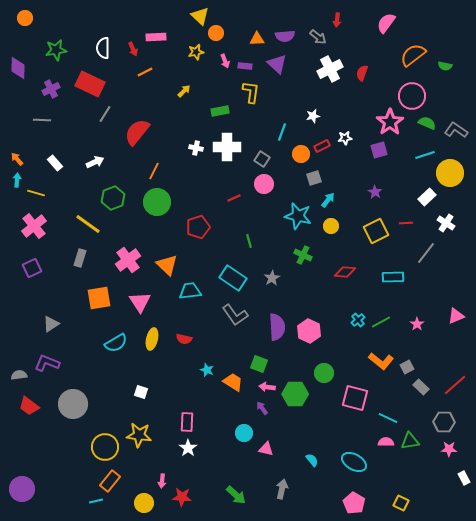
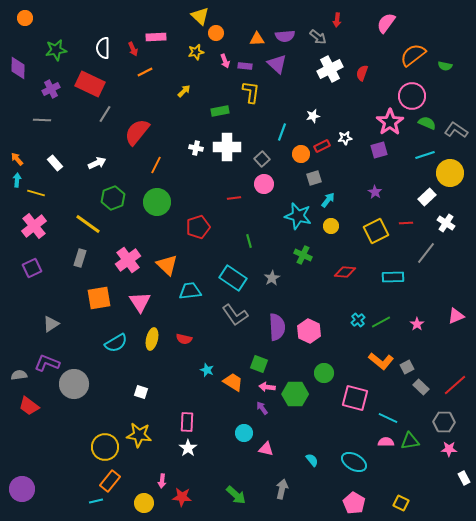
gray square at (262, 159): rotated 14 degrees clockwise
white arrow at (95, 162): moved 2 px right, 1 px down
orange line at (154, 171): moved 2 px right, 6 px up
red line at (234, 198): rotated 16 degrees clockwise
gray circle at (73, 404): moved 1 px right, 20 px up
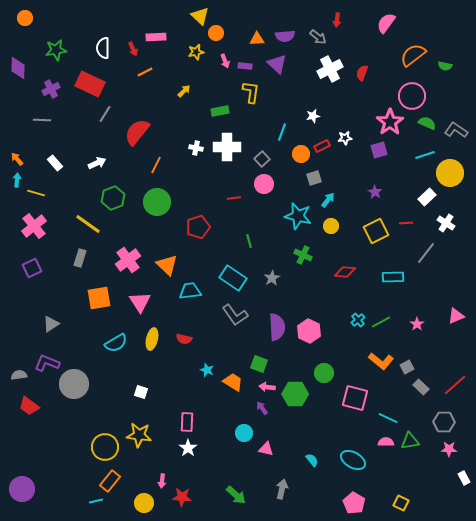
cyan ellipse at (354, 462): moved 1 px left, 2 px up
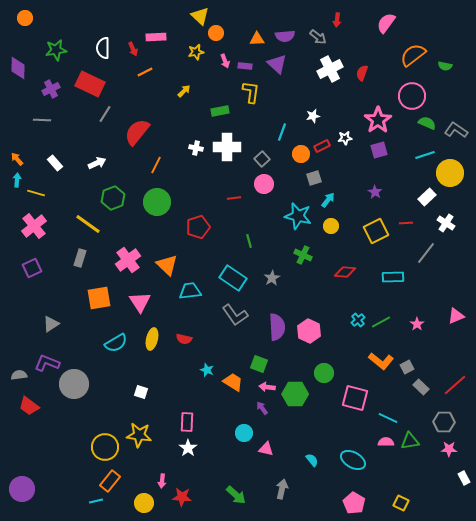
pink star at (390, 122): moved 12 px left, 2 px up
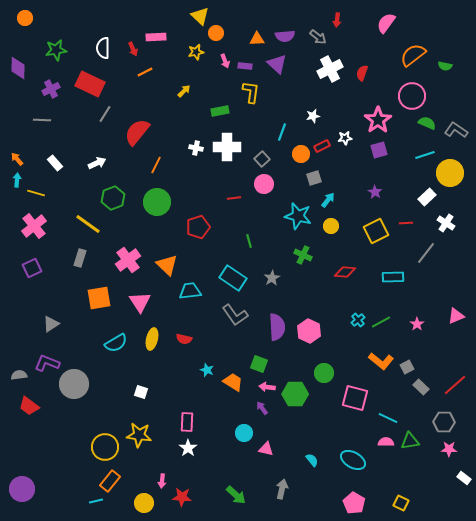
white rectangle at (464, 478): rotated 24 degrees counterclockwise
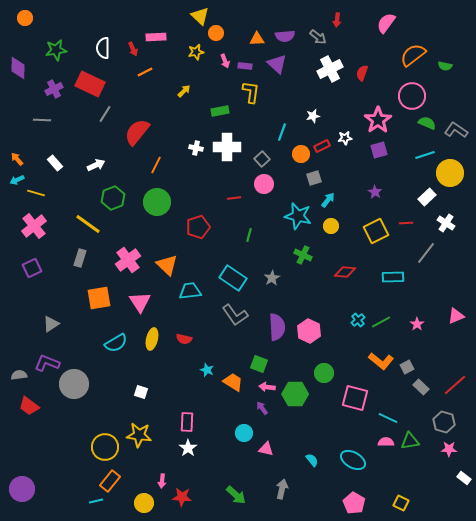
purple cross at (51, 89): moved 3 px right
white arrow at (97, 163): moved 1 px left, 2 px down
cyan arrow at (17, 180): rotated 120 degrees counterclockwise
green line at (249, 241): moved 6 px up; rotated 32 degrees clockwise
gray hexagon at (444, 422): rotated 15 degrees clockwise
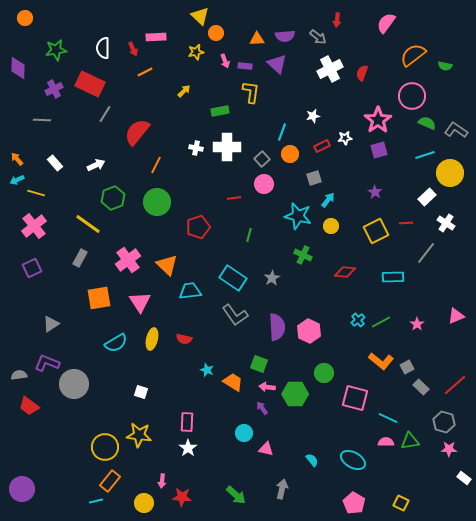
orange circle at (301, 154): moved 11 px left
gray rectangle at (80, 258): rotated 12 degrees clockwise
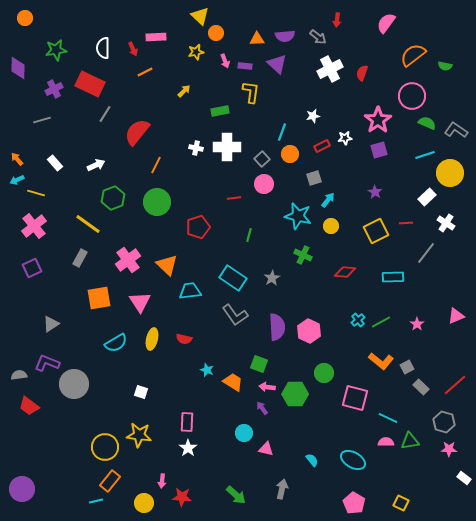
gray line at (42, 120): rotated 18 degrees counterclockwise
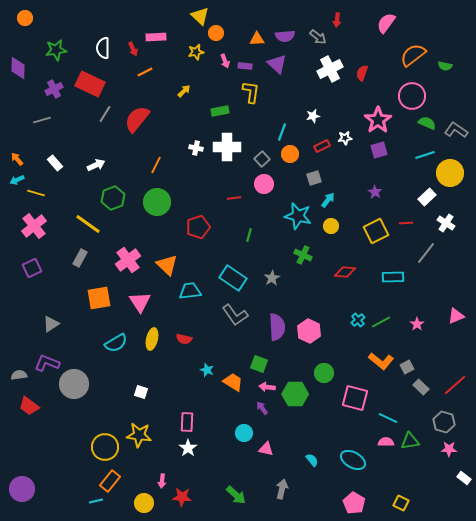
red semicircle at (137, 132): moved 13 px up
